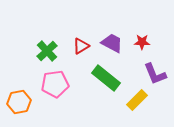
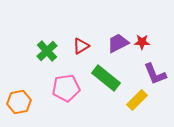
purple trapezoid: moved 6 px right; rotated 55 degrees counterclockwise
pink pentagon: moved 11 px right, 4 px down
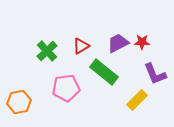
green rectangle: moved 2 px left, 6 px up
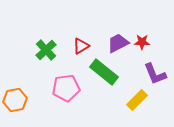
green cross: moved 1 px left, 1 px up
orange hexagon: moved 4 px left, 2 px up
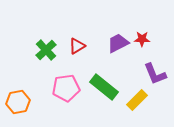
red star: moved 3 px up
red triangle: moved 4 px left
green rectangle: moved 15 px down
orange hexagon: moved 3 px right, 2 px down
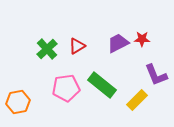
green cross: moved 1 px right, 1 px up
purple L-shape: moved 1 px right, 1 px down
green rectangle: moved 2 px left, 2 px up
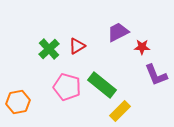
red star: moved 8 px down
purple trapezoid: moved 11 px up
green cross: moved 2 px right
pink pentagon: moved 1 px right, 1 px up; rotated 24 degrees clockwise
yellow rectangle: moved 17 px left, 11 px down
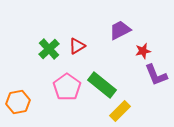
purple trapezoid: moved 2 px right, 2 px up
red star: moved 1 px right, 4 px down; rotated 14 degrees counterclockwise
pink pentagon: rotated 20 degrees clockwise
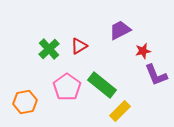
red triangle: moved 2 px right
orange hexagon: moved 7 px right
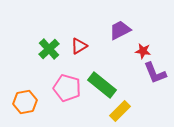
red star: rotated 21 degrees clockwise
purple L-shape: moved 1 px left, 2 px up
pink pentagon: moved 1 px down; rotated 20 degrees counterclockwise
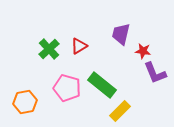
purple trapezoid: moved 1 px right, 4 px down; rotated 50 degrees counterclockwise
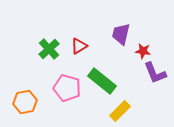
green rectangle: moved 4 px up
